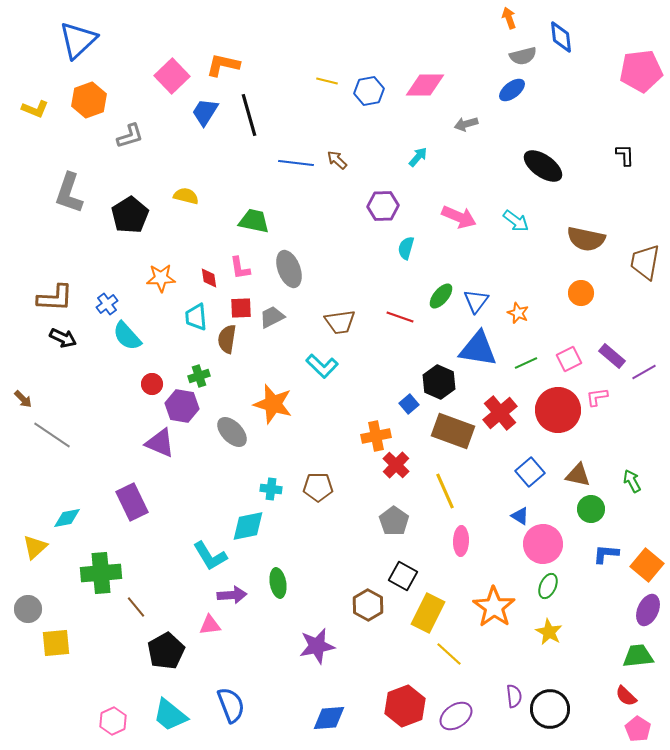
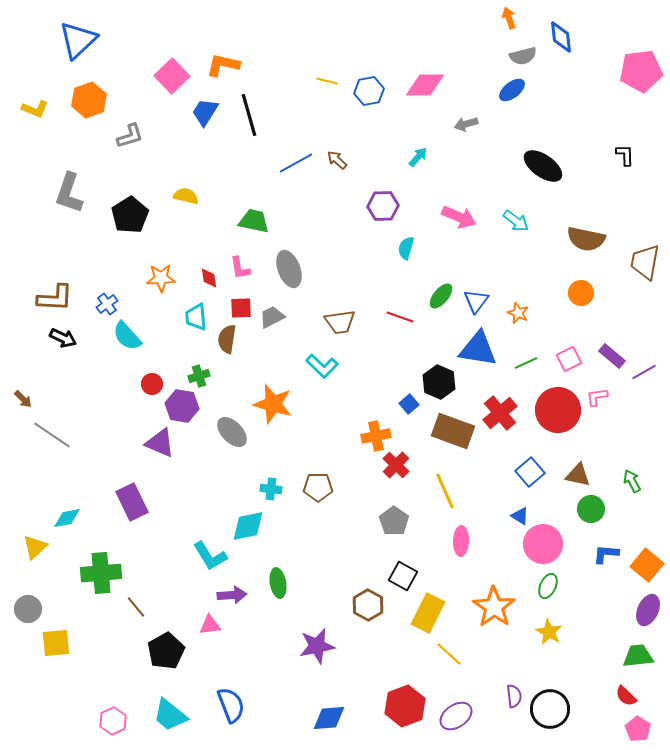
blue line at (296, 163): rotated 36 degrees counterclockwise
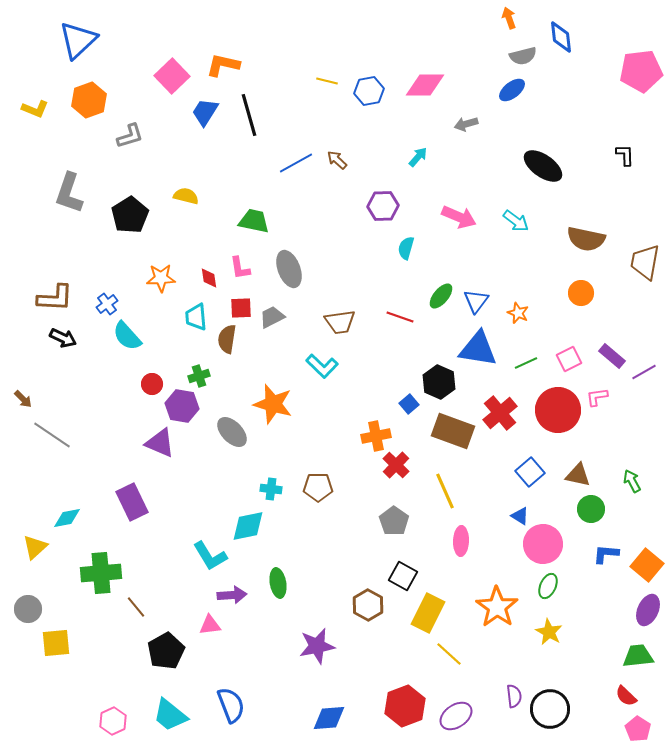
orange star at (494, 607): moved 3 px right
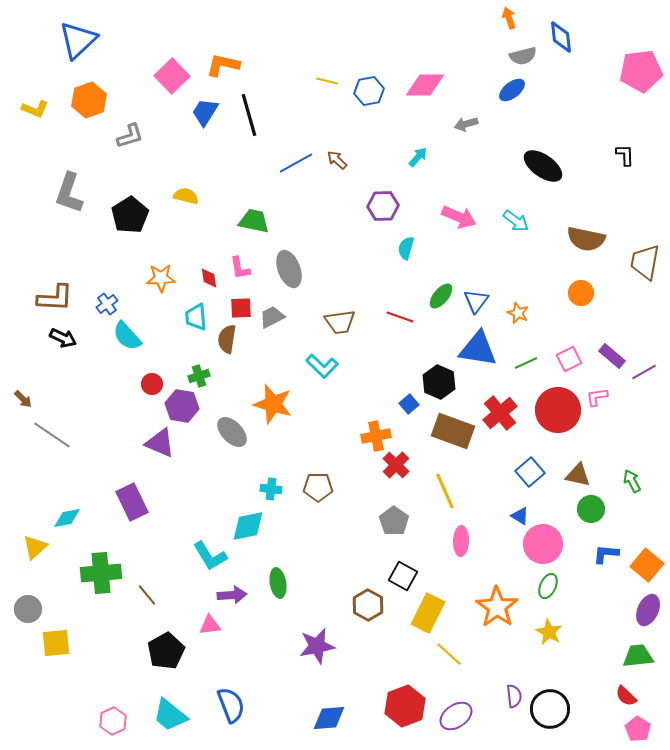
brown line at (136, 607): moved 11 px right, 12 px up
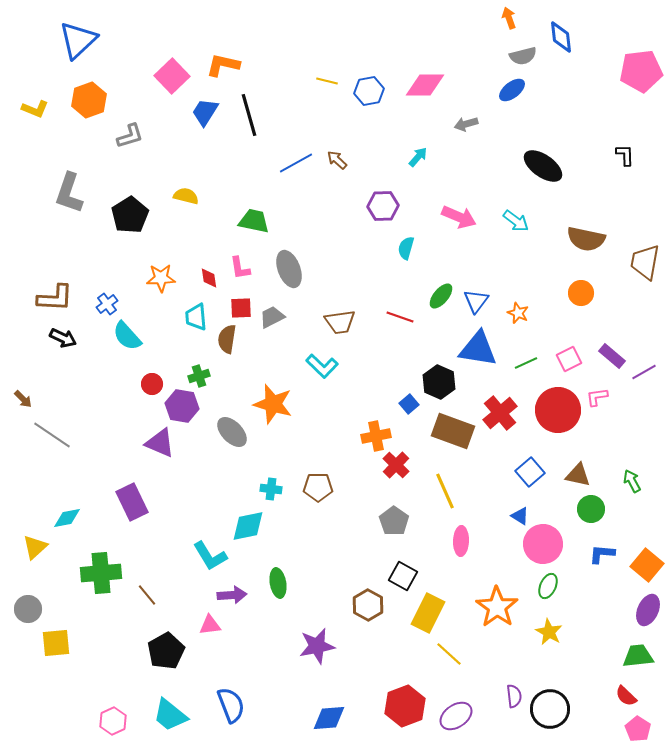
blue L-shape at (606, 554): moved 4 px left
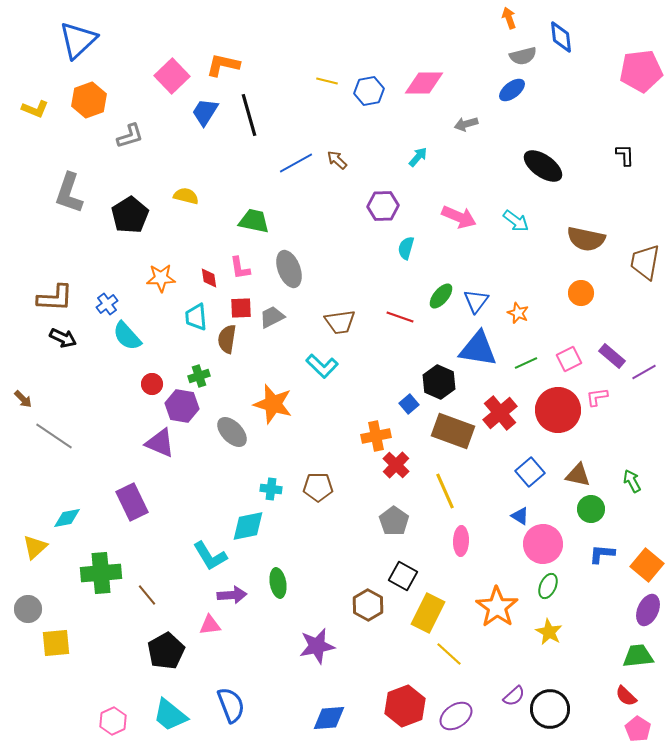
pink diamond at (425, 85): moved 1 px left, 2 px up
gray line at (52, 435): moved 2 px right, 1 px down
purple semicircle at (514, 696): rotated 55 degrees clockwise
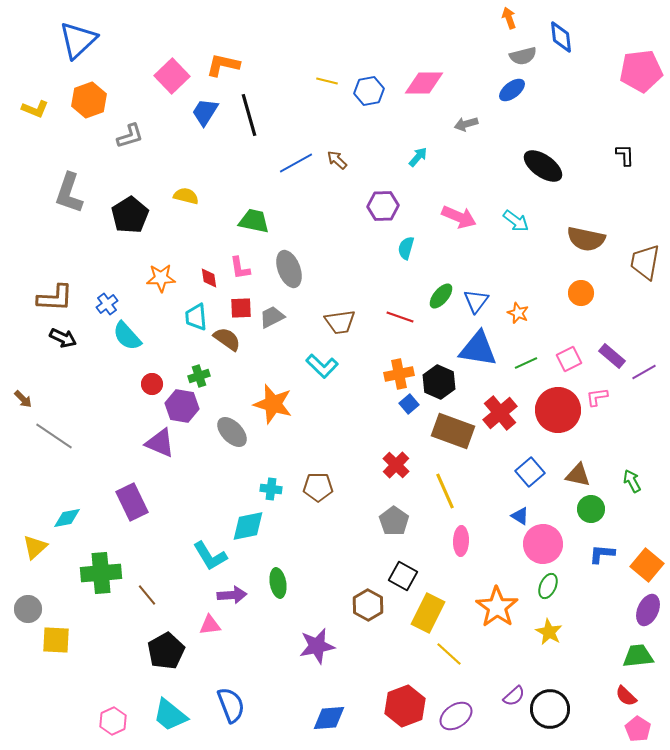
brown semicircle at (227, 339): rotated 116 degrees clockwise
orange cross at (376, 436): moved 23 px right, 62 px up
yellow square at (56, 643): moved 3 px up; rotated 8 degrees clockwise
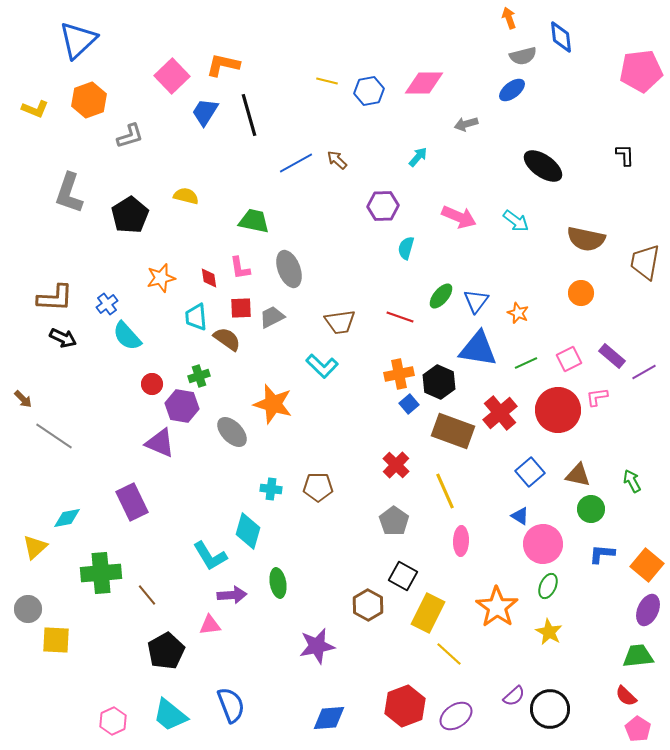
orange star at (161, 278): rotated 12 degrees counterclockwise
cyan diamond at (248, 526): moved 5 px down; rotated 63 degrees counterclockwise
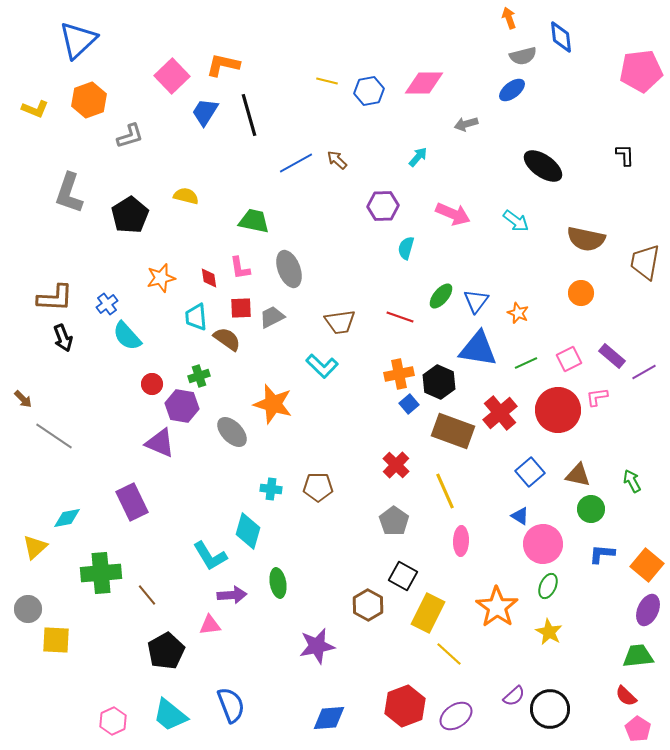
pink arrow at (459, 217): moved 6 px left, 3 px up
black arrow at (63, 338): rotated 44 degrees clockwise
